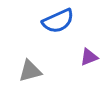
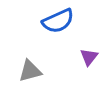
purple triangle: rotated 30 degrees counterclockwise
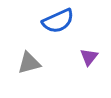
gray triangle: moved 1 px left, 8 px up
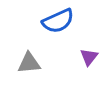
gray triangle: rotated 10 degrees clockwise
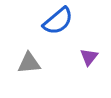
blue semicircle: rotated 16 degrees counterclockwise
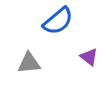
purple triangle: rotated 30 degrees counterclockwise
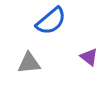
blue semicircle: moved 7 px left
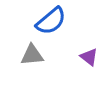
gray triangle: moved 3 px right, 8 px up
